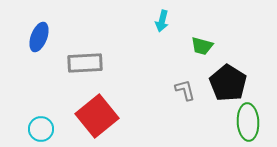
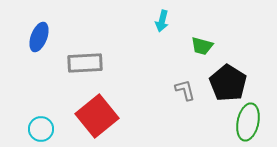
green ellipse: rotated 15 degrees clockwise
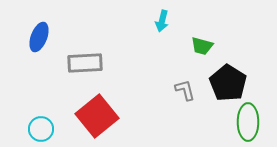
green ellipse: rotated 12 degrees counterclockwise
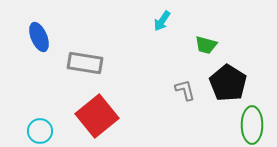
cyan arrow: rotated 20 degrees clockwise
blue ellipse: rotated 44 degrees counterclockwise
green trapezoid: moved 4 px right, 1 px up
gray rectangle: rotated 12 degrees clockwise
green ellipse: moved 4 px right, 3 px down
cyan circle: moved 1 px left, 2 px down
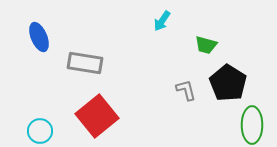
gray L-shape: moved 1 px right
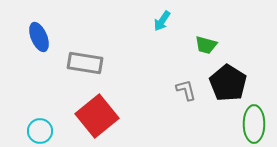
green ellipse: moved 2 px right, 1 px up
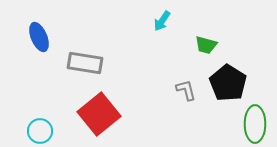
red square: moved 2 px right, 2 px up
green ellipse: moved 1 px right
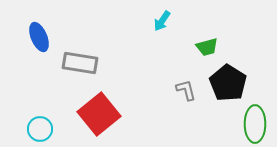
green trapezoid: moved 1 px right, 2 px down; rotated 30 degrees counterclockwise
gray rectangle: moved 5 px left
cyan circle: moved 2 px up
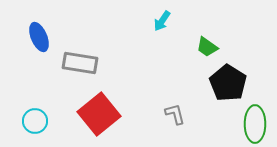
green trapezoid: rotated 50 degrees clockwise
gray L-shape: moved 11 px left, 24 px down
cyan circle: moved 5 px left, 8 px up
